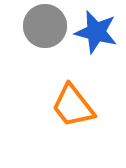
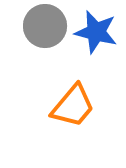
orange trapezoid: rotated 102 degrees counterclockwise
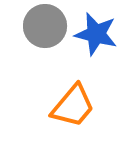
blue star: moved 2 px down
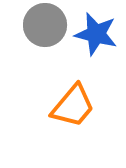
gray circle: moved 1 px up
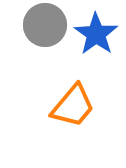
blue star: rotated 21 degrees clockwise
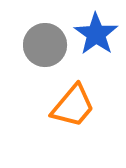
gray circle: moved 20 px down
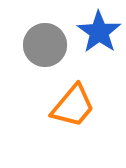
blue star: moved 3 px right, 2 px up
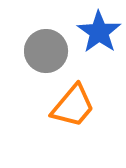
gray circle: moved 1 px right, 6 px down
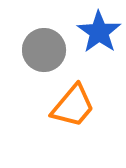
gray circle: moved 2 px left, 1 px up
